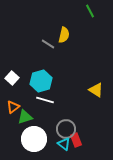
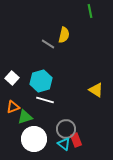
green line: rotated 16 degrees clockwise
orange triangle: rotated 16 degrees clockwise
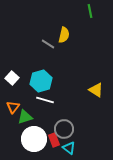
orange triangle: rotated 32 degrees counterclockwise
gray circle: moved 2 px left
red rectangle: moved 22 px left
cyan triangle: moved 5 px right, 4 px down
